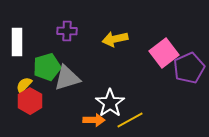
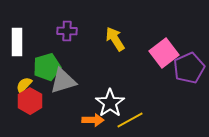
yellow arrow: rotated 70 degrees clockwise
gray triangle: moved 4 px left, 3 px down
orange arrow: moved 1 px left
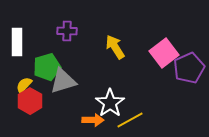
yellow arrow: moved 8 px down
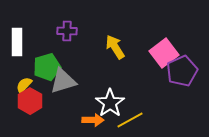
purple pentagon: moved 7 px left, 3 px down
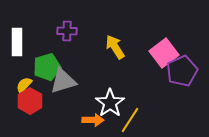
yellow line: rotated 28 degrees counterclockwise
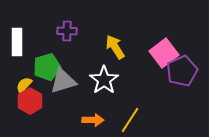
white star: moved 6 px left, 23 px up
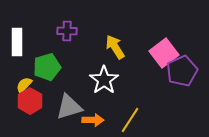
gray triangle: moved 6 px right, 26 px down
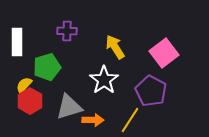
purple pentagon: moved 31 px left, 20 px down; rotated 20 degrees counterclockwise
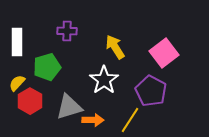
yellow semicircle: moved 7 px left, 2 px up
